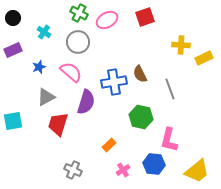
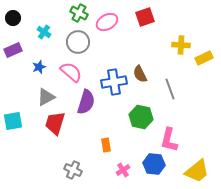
pink ellipse: moved 2 px down
red trapezoid: moved 3 px left, 1 px up
orange rectangle: moved 3 px left; rotated 56 degrees counterclockwise
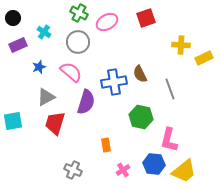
red square: moved 1 px right, 1 px down
purple rectangle: moved 5 px right, 5 px up
yellow trapezoid: moved 13 px left
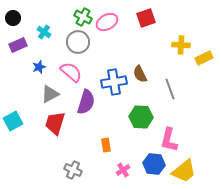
green cross: moved 4 px right, 4 px down
gray triangle: moved 4 px right, 3 px up
green hexagon: rotated 10 degrees counterclockwise
cyan square: rotated 18 degrees counterclockwise
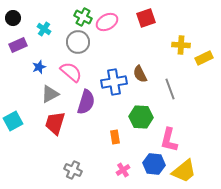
cyan cross: moved 3 px up
orange rectangle: moved 9 px right, 8 px up
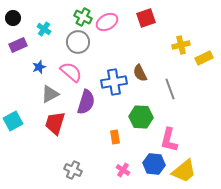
yellow cross: rotated 18 degrees counterclockwise
brown semicircle: moved 1 px up
pink cross: rotated 24 degrees counterclockwise
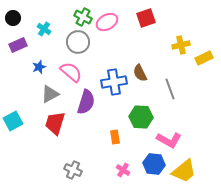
pink L-shape: rotated 75 degrees counterclockwise
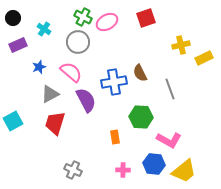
purple semicircle: moved 2 px up; rotated 45 degrees counterclockwise
pink cross: rotated 32 degrees counterclockwise
